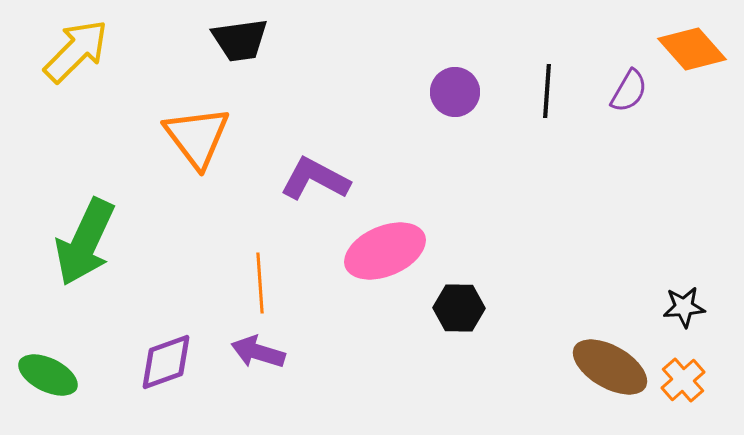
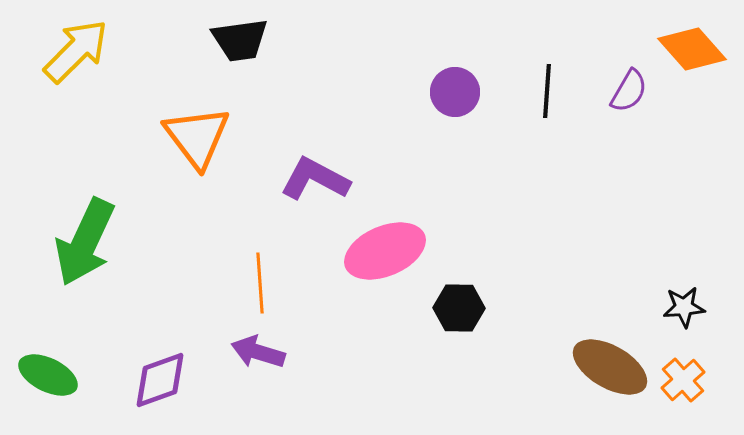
purple diamond: moved 6 px left, 18 px down
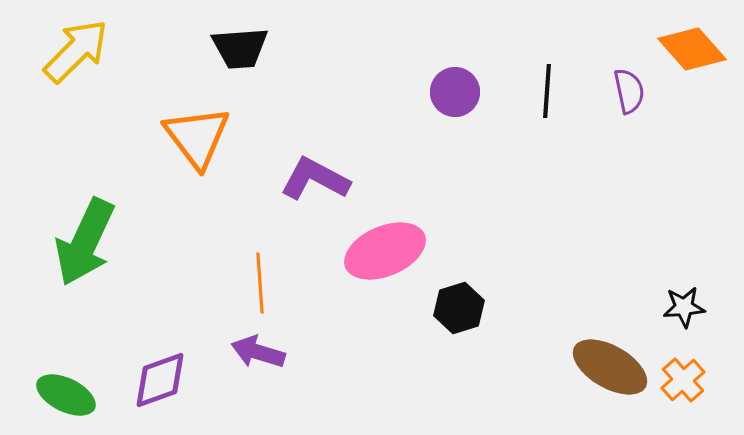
black trapezoid: moved 8 px down; rotated 4 degrees clockwise
purple semicircle: rotated 42 degrees counterclockwise
black hexagon: rotated 18 degrees counterclockwise
green ellipse: moved 18 px right, 20 px down
